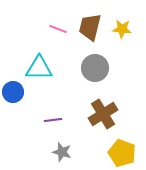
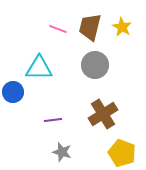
yellow star: moved 2 px up; rotated 24 degrees clockwise
gray circle: moved 3 px up
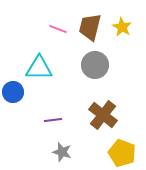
brown cross: moved 1 px down; rotated 20 degrees counterclockwise
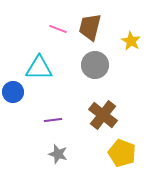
yellow star: moved 9 px right, 14 px down
gray star: moved 4 px left, 2 px down
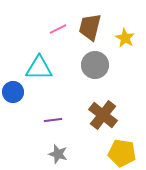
pink line: rotated 48 degrees counterclockwise
yellow star: moved 6 px left, 3 px up
yellow pentagon: rotated 12 degrees counterclockwise
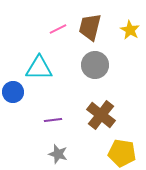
yellow star: moved 5 px right, 8 px up
brown cross: moved 2 px left
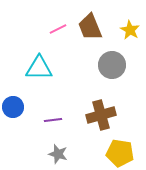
brown trapezoid: rotated 36 degrees counterclockwise
gray circle: moved 17 px right
blue circle: moved 15 px down
brown cross: rotated 36 degrees clockwise
yellow pentagon: moved 2 px left
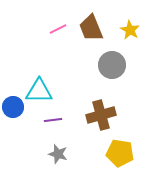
brown trapezoid: moved 1 px right, 1 px down
cyan triangle: moved 23 px down
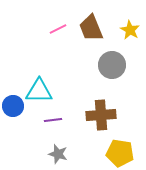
blue circle: moved 1 px up
brown cross: rotated 12 degrees clockwise
